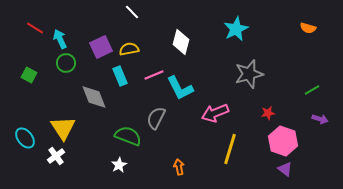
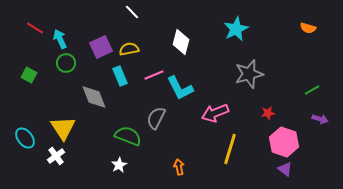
pink hexagon: moved 1 px right, 1 px down
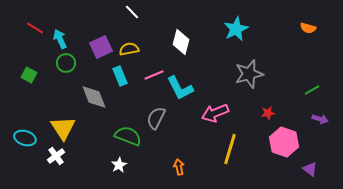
cyan ellipse: rotated 35 degrees counterclockwise
purple triangle: moved 25 px right
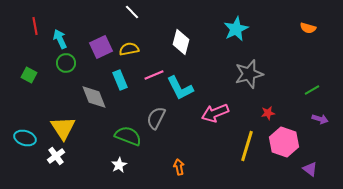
red line: moved 2 px up; rotated 48 degrees clockwise
cyan rectangle: moved 4 px down
yellow line: moved 17 px right, 3 px up
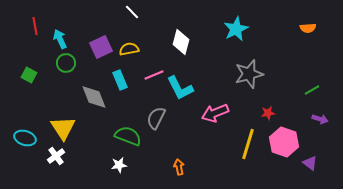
orange semicircle: rotated 21 degrees counterclockwise
yellow line: moved 1 px right, 2 px up
white star: rotated 21 degrees clockwise
purple triangle: moved 6 px up
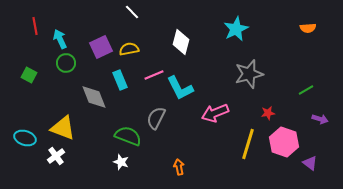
green line: moved 6 px left
yellow triangle: rotated 36 degrees counterclockwise
white star: moved 2 px right, 3 px up; rotated 28 degrees clockwise
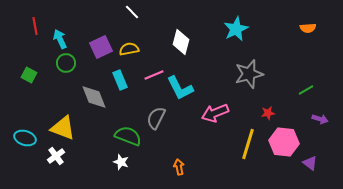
pink hexagon: rotated 12 degrees counterclockwise
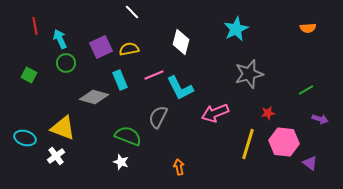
gray diamond: rotated 52 degrees counterclockwise
gray semicircle: moved 2 px right, 1 px up
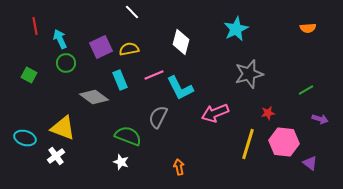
gray diamond: rotated 20 degrees clockwise
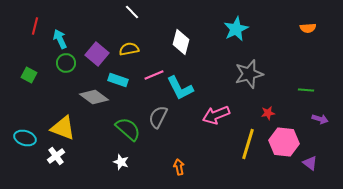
red line: rotated 24 degrees clockwise
purple square: moved 4 px left, 7 px down; rotated 25 degrees counterclockwise
cyan rectangle: moved 2 px left; rotated 48 degrees counterclockwise
green line: rotated 35 degrees clockwise
pink arrow: moved 1 px right, 2 px down
green semicircle: moved 7 px up; rotated 20 degrees clockwise
